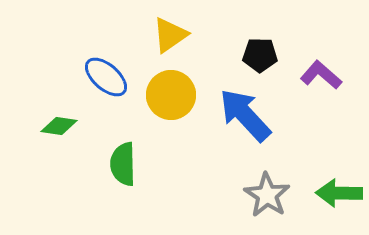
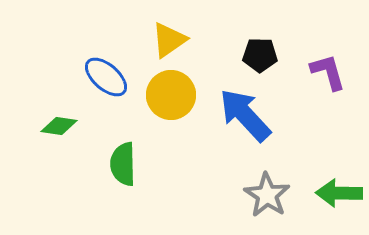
yellow triangle: moved 1 px left, 5 px down
purple L-shape: moved 7 px right, 3 px up; rotated 33 degrees clockwise
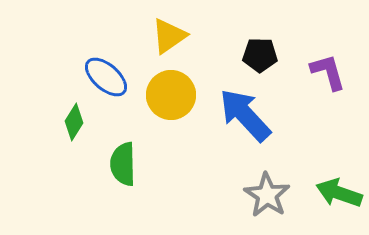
yellow triangle: moved 4 px up
green diamond: moved 15 px right, 4 px up; rotated 66 degrees counterclockwise
green arrow: rotated 18 degrees clockwise
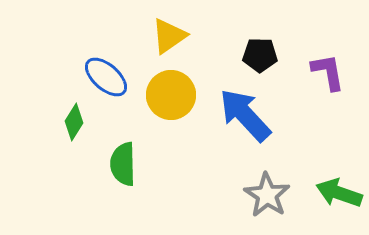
purple L-shape: rotated 6 degrees clockwise
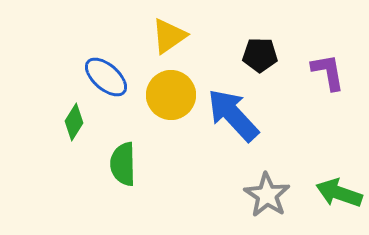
blue arrow: moved 12 px left
